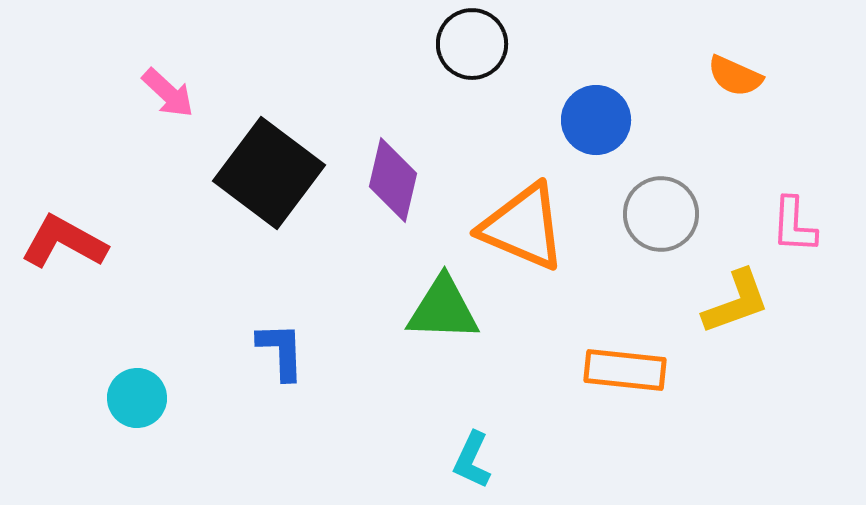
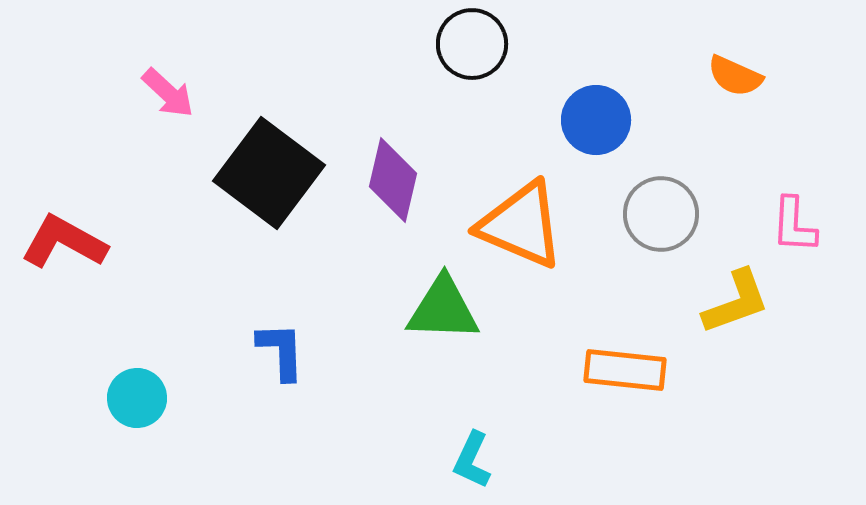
orange triangle: moved 2 px left, 2 px up
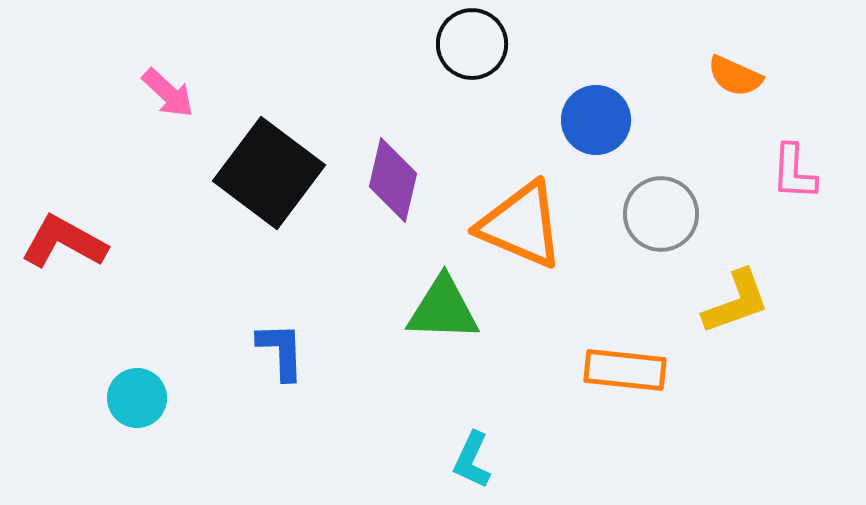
pink L-shape: moved 53 px up
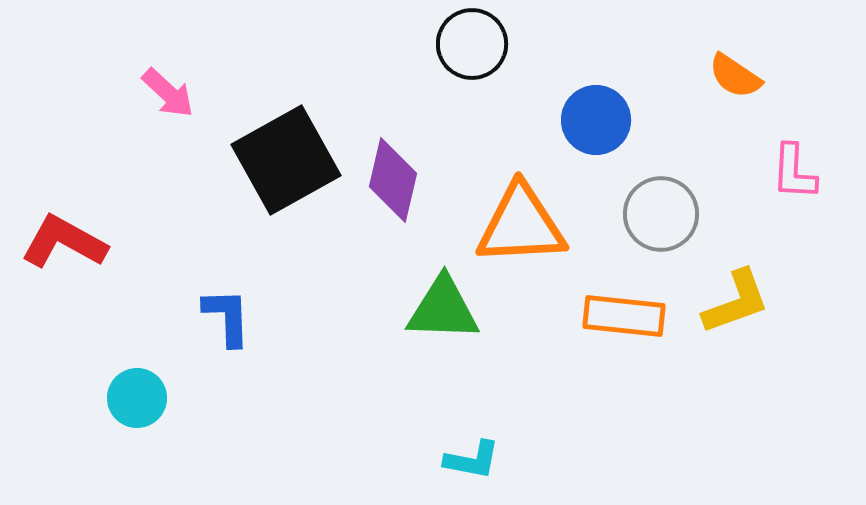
orange semicircle: rotated 10 degrees clockwise
black square: moved 17 px right, 13 px up; rotated 24 degrees clockwise
orange triangle: rotated 26 degrees counterclockwise
blue L-shape: moved 54 px left, 34 px up
orange rectangle: moved 1 px left, 54 px up
cyan L-shape: rotated 104 degrees counterclockwise
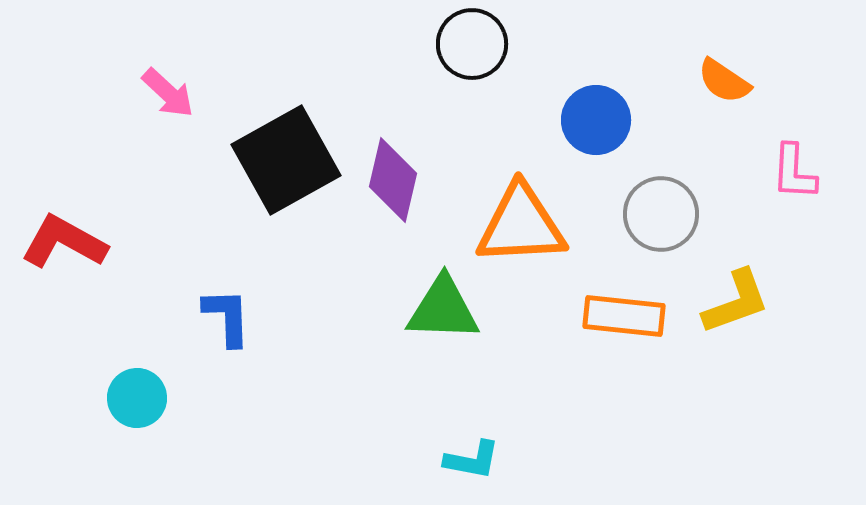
orange semicircle: moved 11 px left, 5 px down
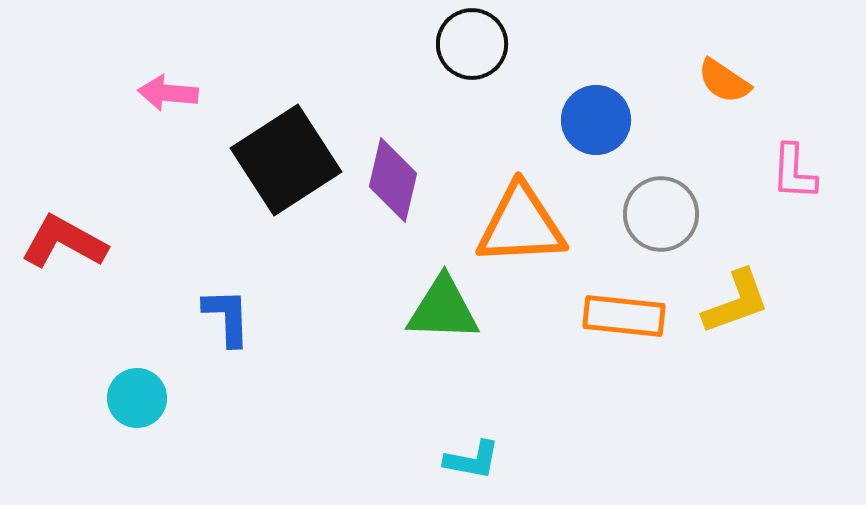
pink arrow: rotated 142 degrees clockwise
black square: rotated 4 degrees counterclockwise
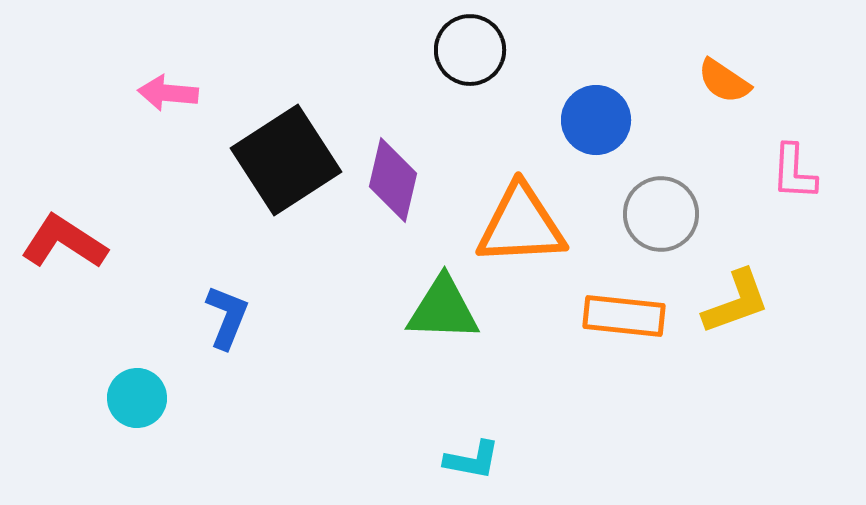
black circle: moved 2 px left, 6 px down
red L-shape: rotated 4 degrees clockwise
blue L-shape: rotated 24 degrees clockwise
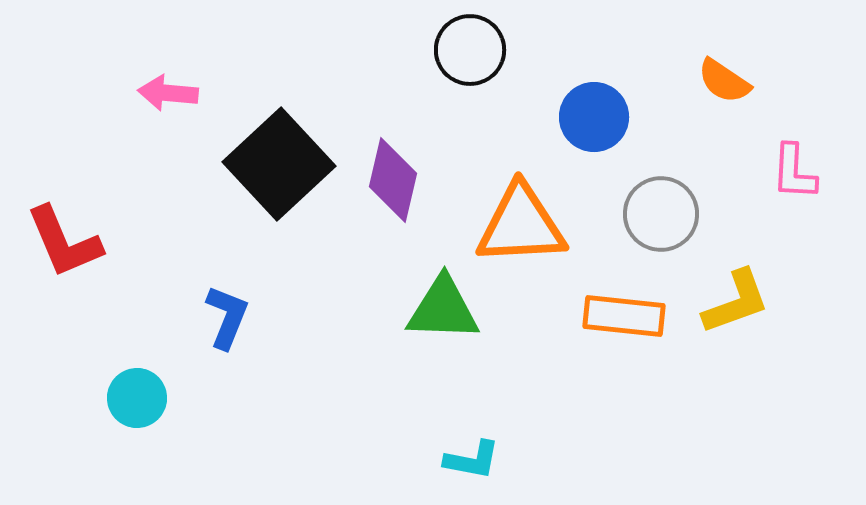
blue circle: moved 2 px left, 3 px up
black square: moved 7 px left, 4 px down; rotated 10 degrees counterclockwise
red L-shape: rotated 146 degrees counterclockwise
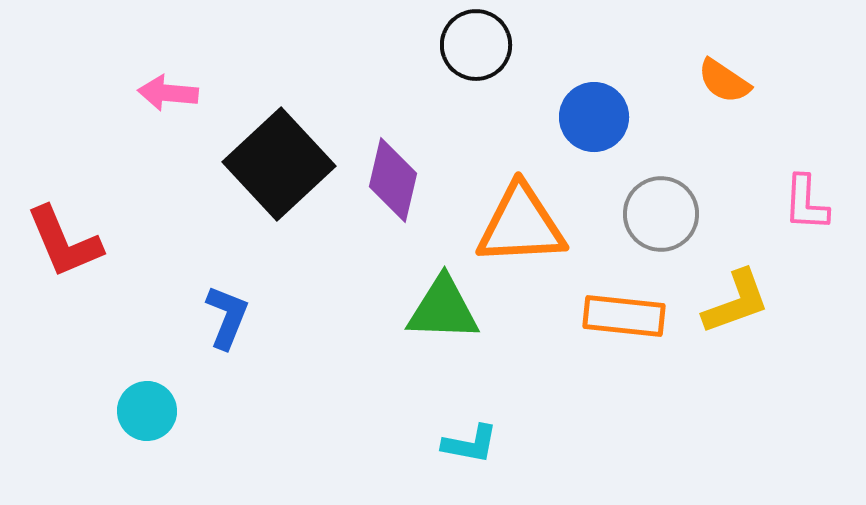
black circle: moved 6 px right, 5 px up
pink L-shape: moved 12 px right, 31 px down
cyan circle: moved 10 px right, 13 px down
cyan L-shape: moved 2 px left, 16 px up
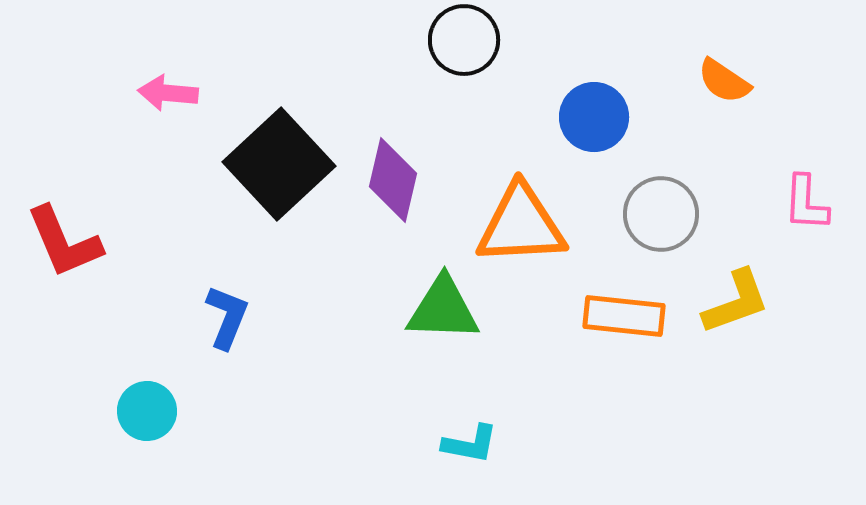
black circle: moved 12 px left, 5 px up
